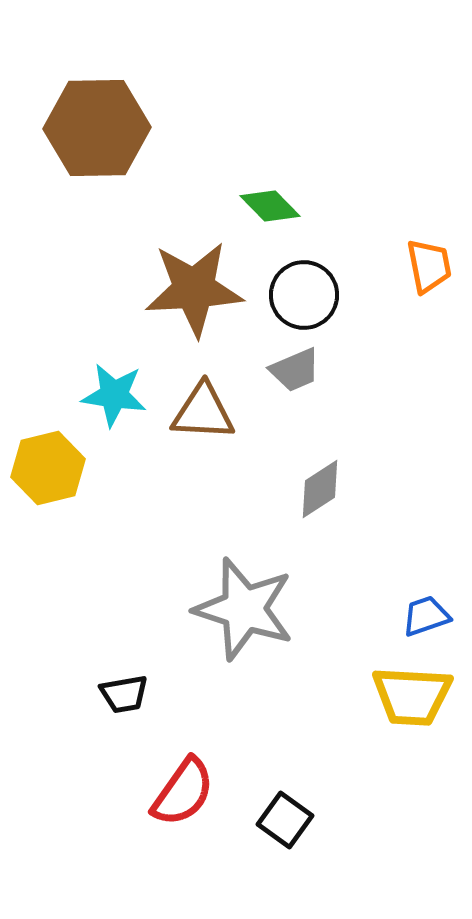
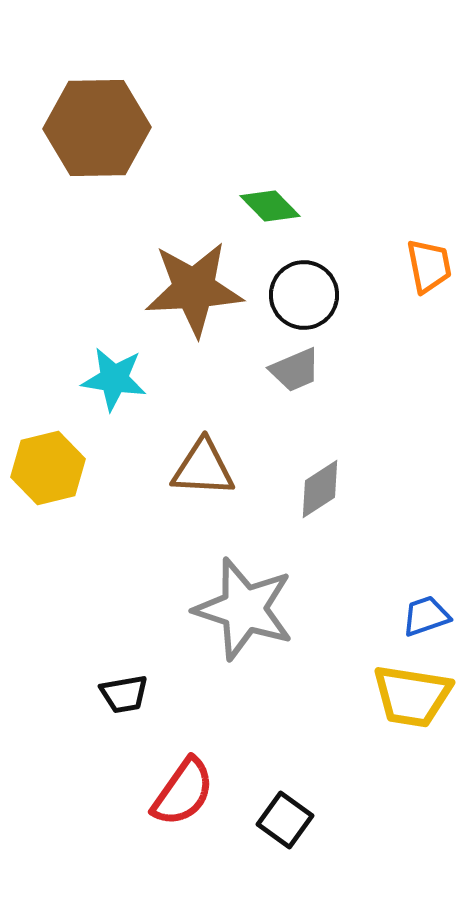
cyan star: moved 16 px up
brown triangle: moved 56 px down
yellow trapezoid: rotated 6 degrees clockwise
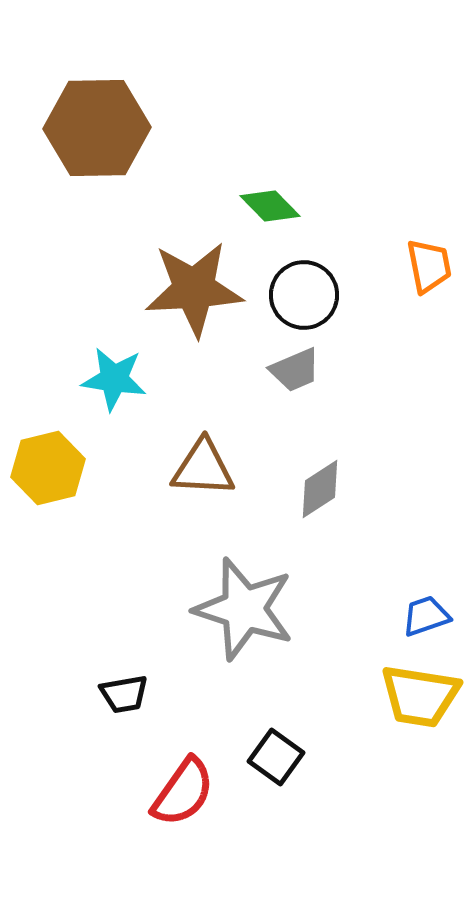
yellow trapezoid: moved 8 px right
black square: moved 9 px left, 63 px up
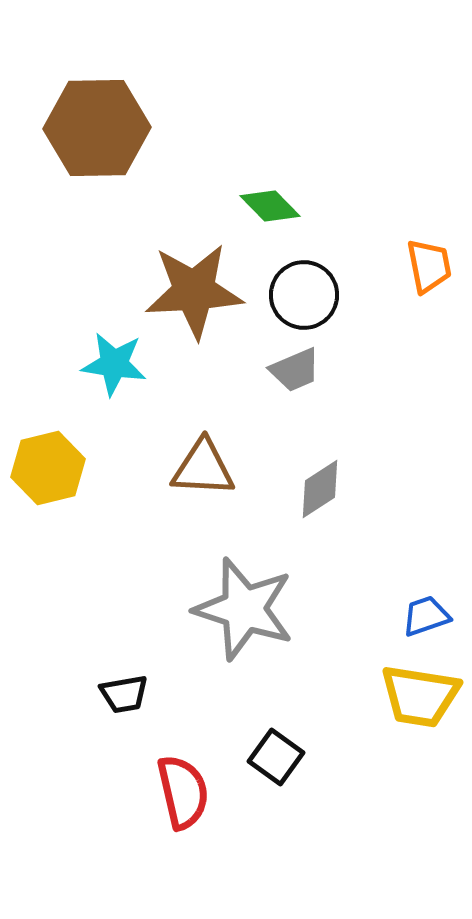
brown star: moved 2 px down
cyan star: moved 15 px up
red semicircle: rotated 48 degrees counterclockwise
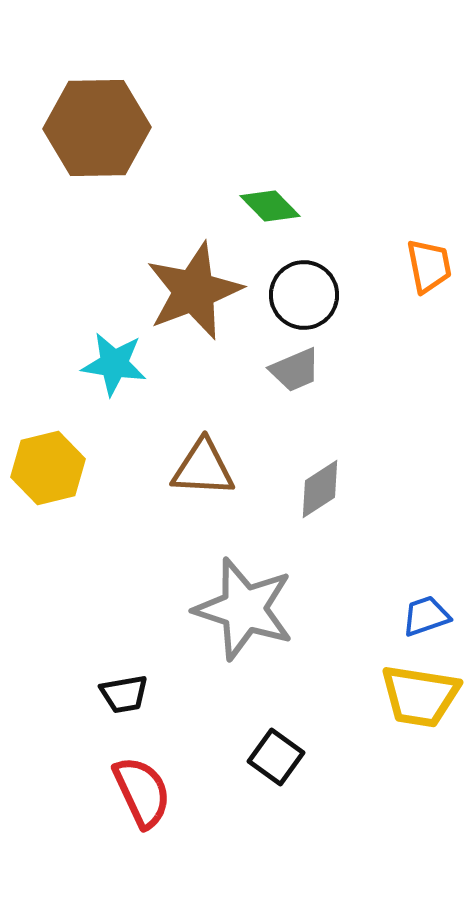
brown star: rotated 18 degrees counterclockwise
red semicircle: moved 41 px left; rotated 12 degrees counterclockwise
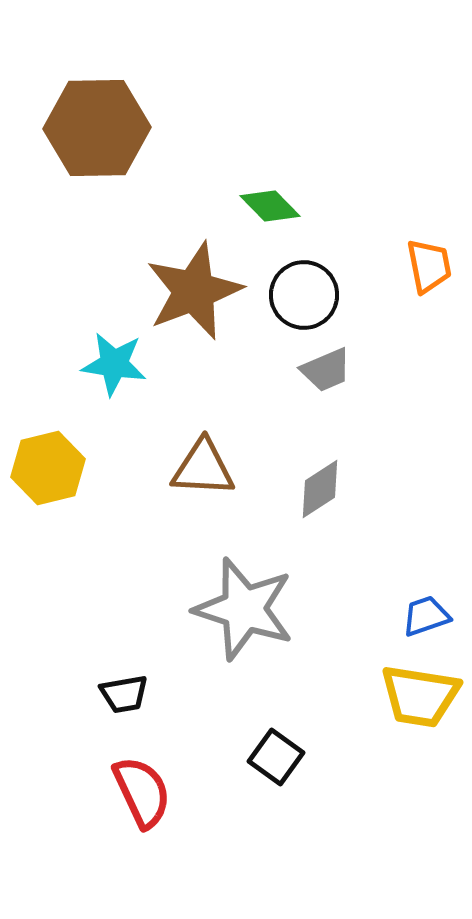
gray trapezoid: moved 31 px right
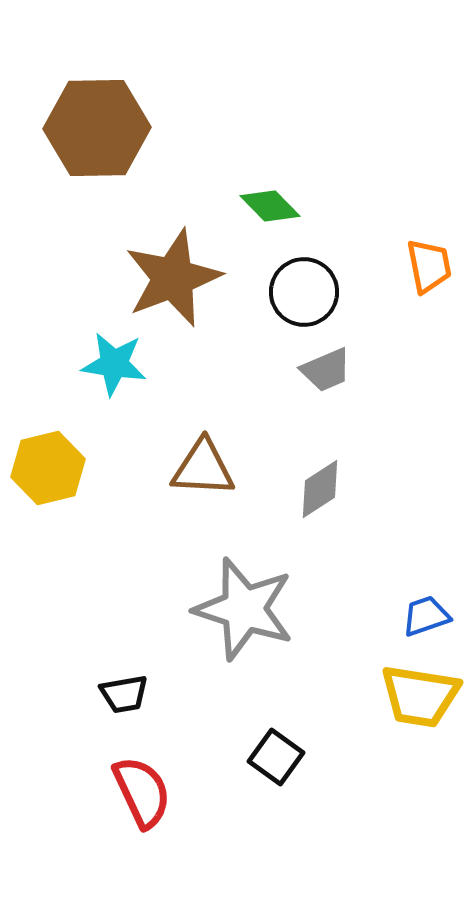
brown star: moved 21 px left, 13 px up
black circle: moved 3 px up
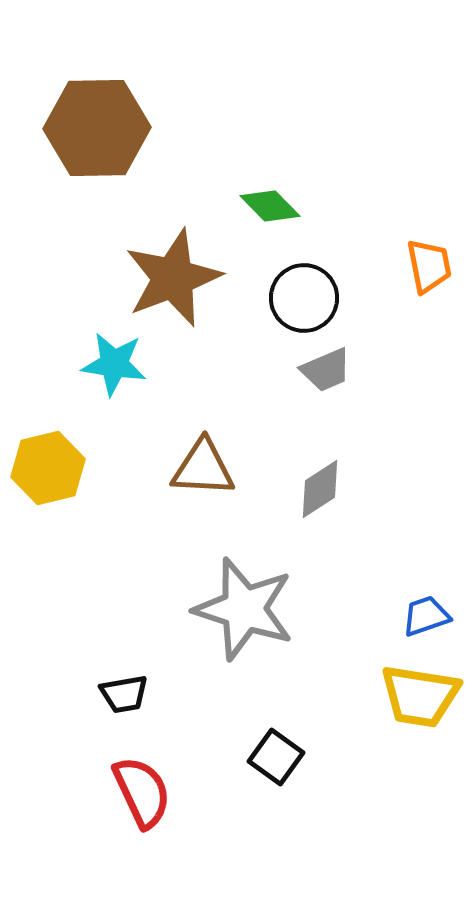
black circle: moved 6 px down
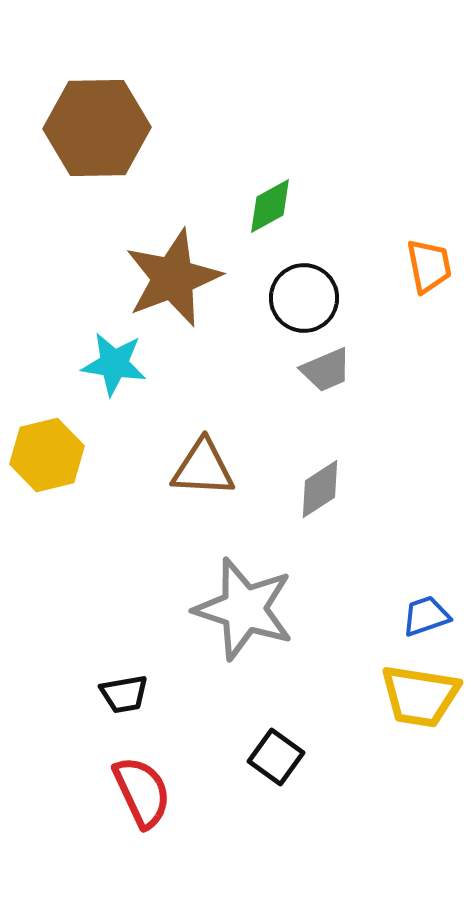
green diamond: rotated 74 degrees counterclockwise
yellow hexagon: moved 1 px left, 13 px up
